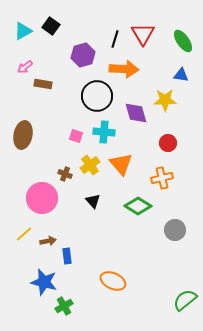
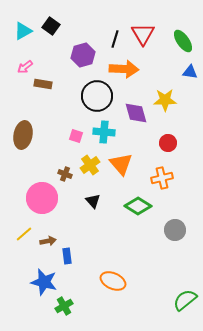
blue triangle: moved 9 px right, 3 px up
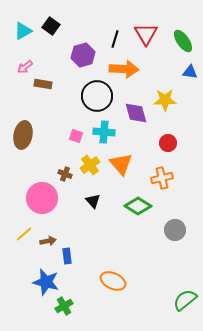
red triangle: moved 3 px right
blue star: moved 2 px right
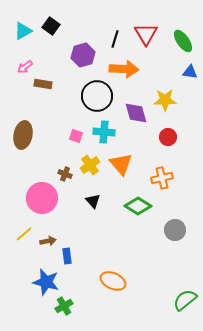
red circle: moved 6 px up
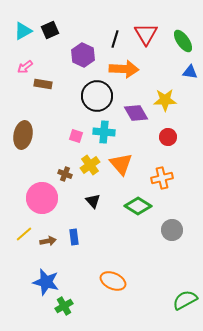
black square: moved 1 px left, 4 px down; rotated 30 degrees clockwise
purple hexagon: rotated 20 degrees counterclockwise
purple diamond: rotated 15 degrees counterclockwise
gray circle: moved 3 px left
blue rectangle: moved 7 px right, 19 px up
green semicircle: rotated 10 degrees clockwise
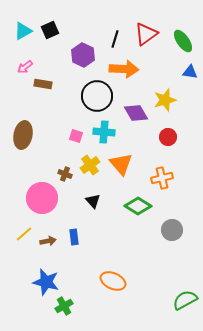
red triangle: rotated 25 degrees clockwise
yellow star: rotated 15 degrees counterclockwise
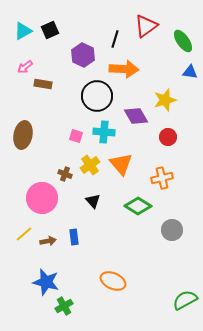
red triangle: moved 8 px up
purple diamond: moved 3 px down
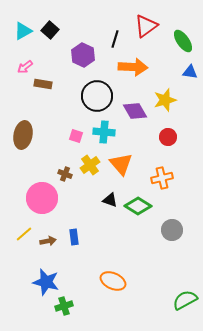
black square: rotated 24 degrees counterclockwise
orange arrow: moved 9 px right, 2 px up
purple diamond: moved 1 px left, 5 px up
black triangle: moved 17 px right, 1 px up; rotated 28 degrees counterclockwise
green cross: rotated 12 degrees clockwise
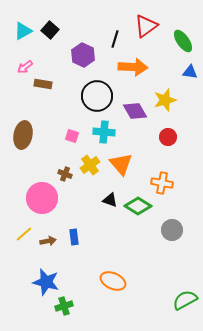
pink square: moved 4 px left
orange cross: moved 5 px down; rotated 25 degrees clockwise
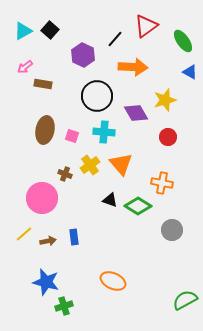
black line: rotated 24 degrees clockwise
blue triangle: rotated 21 degrees clockwise
purple diamond: moved 1 px right, 2 px down
brown ellipse: moved 22 px right, 5 px up
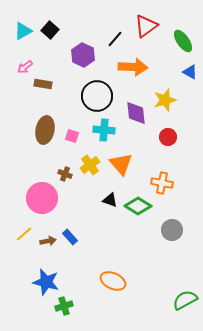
purple diamond: rotated 25 degrees clockwise
cyan cross: moved 2 px up
blue rectangle: moved 4 px left; rotated 35 degrees counterclockwise
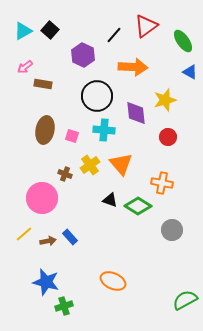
black line: moved 1 px left, 4 px up
